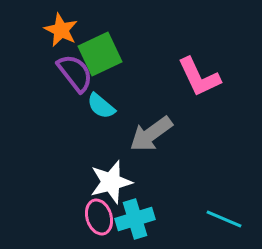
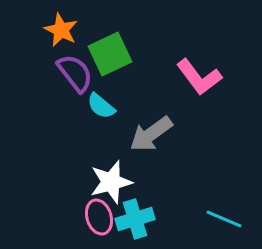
green square: moved 10 px right
pink L-shape: rotated 12 degrees counterclockwise
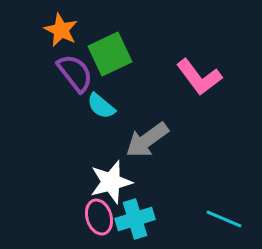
gray arrow: moved 4 px left, 6 px down
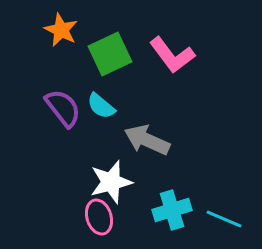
purple semicircle: moved 12 px left, 35 px down
pink L-shape: moved 27 px left, 22 px up
gray arrow: rotated 60 degrees clockwise
cyan cross: moved 37 px right, 9 px up
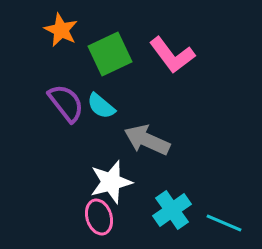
purple semicircle: moved 3 px right, 5 px up
cyan cross: rotated 18 degrees counterclockwise
cyan line: moved 4 px down
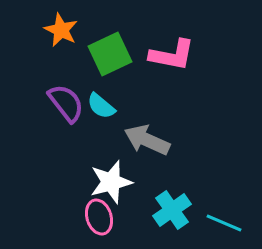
pink L-shape: rotated 42 degrees counterclockwise
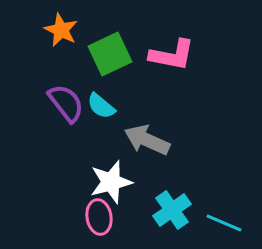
pink ellipse: rotated 8 degrees clockwise
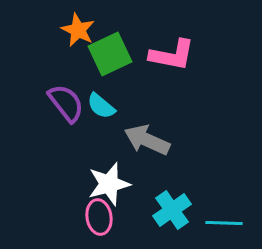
orange star: moved 17 px right
white star: moved 2 px left, 2 px down
cyan line: rotated 21 degrees counterclockwise
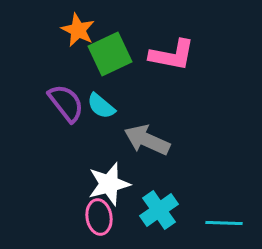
cyan cross: moved 13 px left
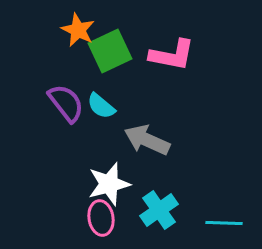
green square: moved 3 px up
pink ellipse: moved 2 px right, 1 px down
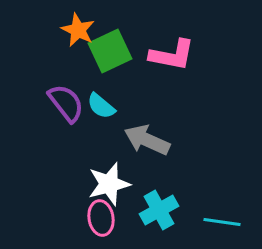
cyan cross: rotated 6 degrees clockwise
cyan line: moved 2 px left, 1 px up; rotated 6 degrees clockwise
